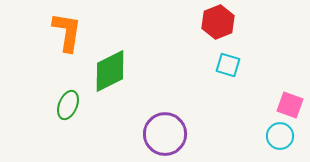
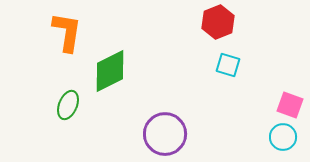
cyan circle: moved 3 px right, 1 px down
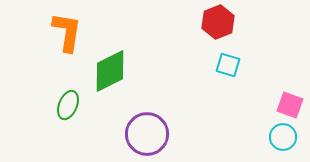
purple circle: moved 18 px left
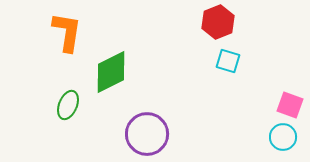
cyan square: moved 4 px up
green diamond: moved 1 px right, 1 px down
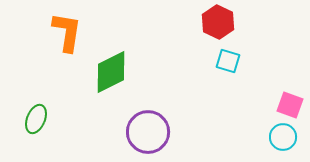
red hexagon: rotated 12 degrees counterclockwise
green ellipse: moved 32 px left, 14 px down
purple circle: moved 1 px right, 2 px up
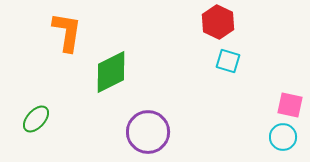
pink square: rotated 8 degrees counterclockwise
green ellipse: rotated 20 degrees clockwise
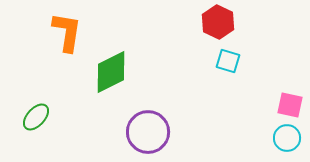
green ellipse: moved 2 px up
cyan circle: moved 4 px right, 1 px down
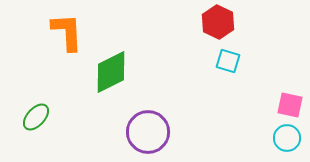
orange L-shape: rotated 12 degrees counterclockwise
